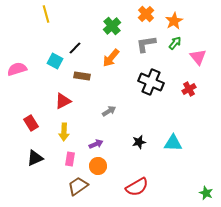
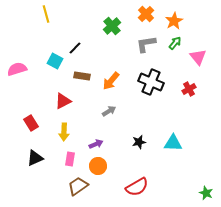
orange arrow: moved 23 px down
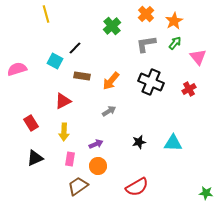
green star: rotated 16 degrees counterclockwise
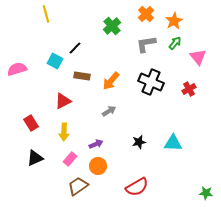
pink rectangle: rotated 32 degrees clockwise
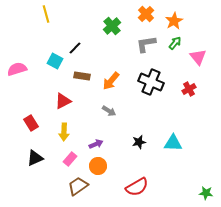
gray arrow: rotated 64 degrees clockwise
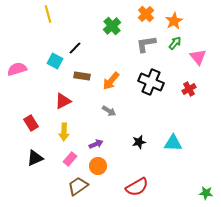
yellow line: moved 2 px right
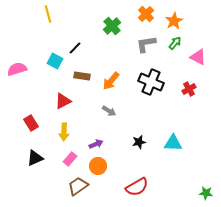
pink triangle: rotated 24 degrees counterclockwise
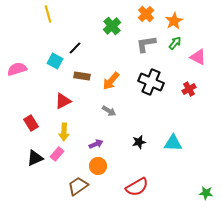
pink rectangle: moved 13 px left, 5 px up
